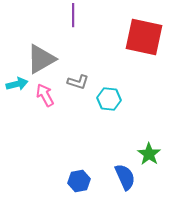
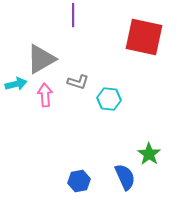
cyan arrow: moved 1 px left
pink arrow: rotated 25 degrees clockwise
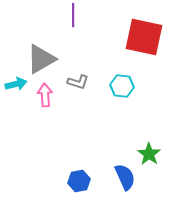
cyan hexagon: moved 13 px right, 13 px up
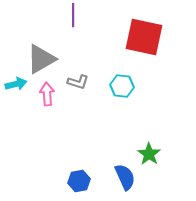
pink arrow: moved 2 px right, 1 px up
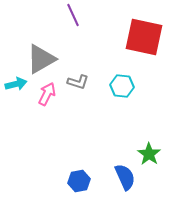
purple line: rotated 25 degrees counterclockwise
pink arrow: rotated 30 degrees clockwise
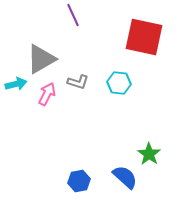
cyan hexagon: moved 3 px left, 3 px up
blue semicircle: rotated 24 degrees counterclockwise
